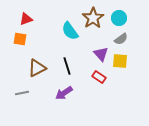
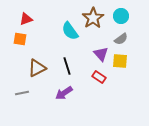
cyan circle: moved 2 px right, 2 px up
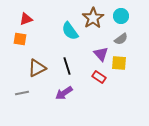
yellow square: moved 1 px left, 2 px down
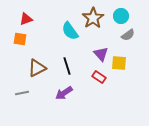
gray semicircle: moved 7 px right, 4 px up
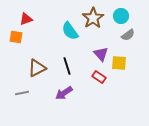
orange square: moved 4 px left, 2 px up
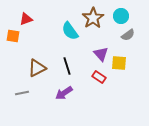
orange square: moved 3 px left, 1 px up
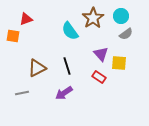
gray semicircle: moved 2 px left, 1 px up
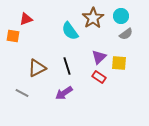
purple triangle: moved 2 px left, 3 px down; rotated 28 degrees clockwise
gray line: rotated 40 degrees clockwise
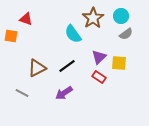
red triangle: rotated 40 degrees clockwise
cyan semicircle: moved 3 px right, 3 px down
orange square: moved 2 px left
black line: rotated 72 degrees clockwise
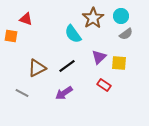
red rectangle: moved 5 px right, 8 px down
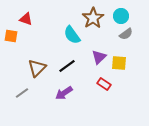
cyan semicircle: moved 1 px left, 1 px down
brown triangle: rotated 18 degrees counterclockwise
red rectangle: moved 1 px up
gray line: rotated 64 degrees counterclockwise
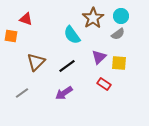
gray semicircle: moved 8 px left
brown triangle: moved 1 px left, 6 px up
